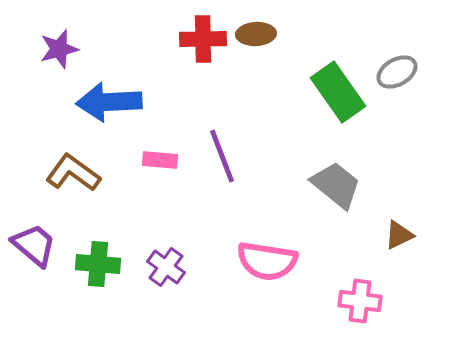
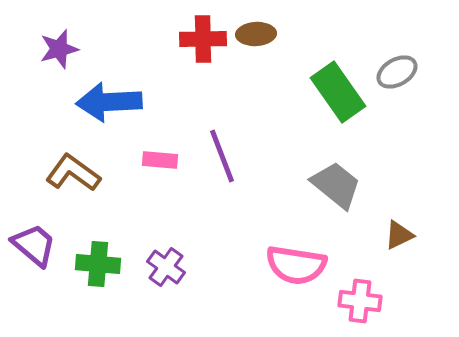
pink semicircle: moved 29 px right, 4 px down
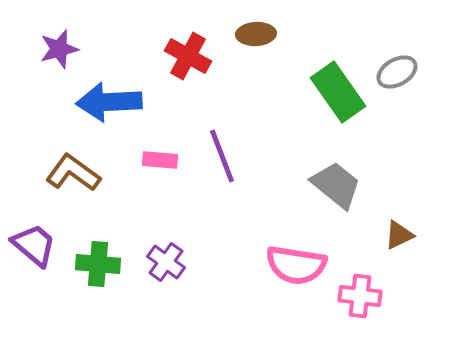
red cross: moved 15 px left, 17 px down; rotated 30 degrees clockwise
purple cross: moved 5 px up
pink cross: moved 5 px up
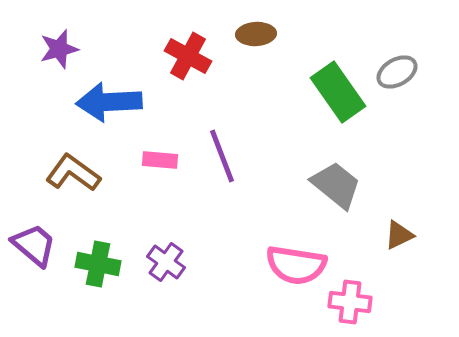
green cross: rotated 6 degrees clockwise
pink cross: moved 10 px left, 6 px down
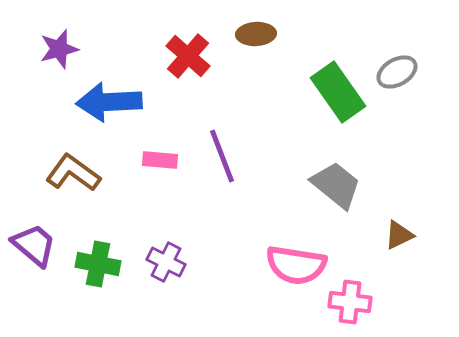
red cross: rotated 12 degrees clockwise
purple cross: rotated 9 degrees counterclockwise
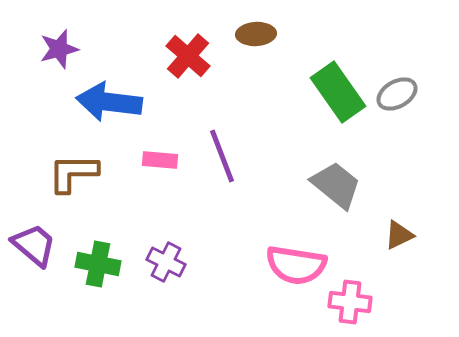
gray ellipse: moved 22 px down
blue arrow: rotated 10 degrees clockwise
brown L-shape: rotated 36 degrees counterclockwise
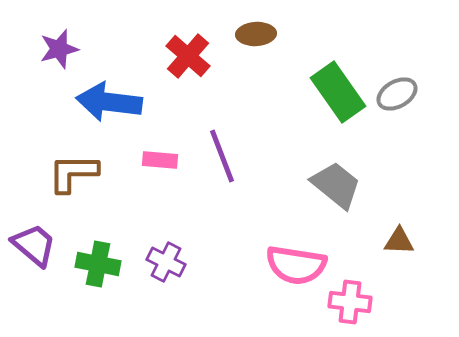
brown triangle: moved 6 px down; rotated 28 degrees clockwise
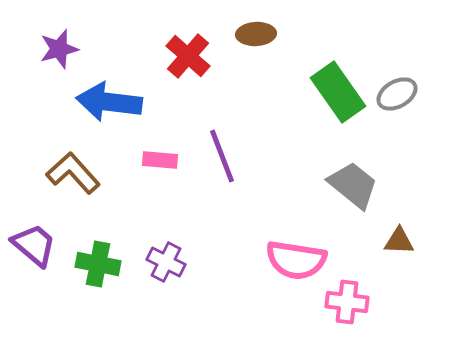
brown L-shape: rotated 48 degrees clockwise
gray trapezoid: moved 17 px right
pink semicircle: moved 5 px up
pink cross: moved 3 px left
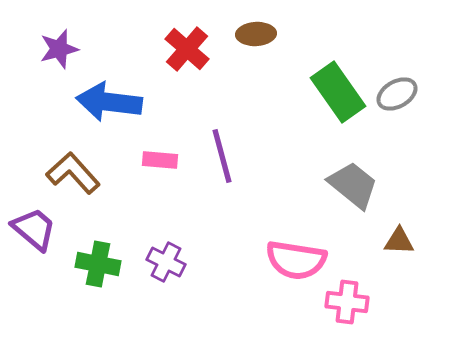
red cross: moved 1 px left, 7 px up
purple line: rotated 6 degrees clockwise
purple trapezoid: moved 16 px up
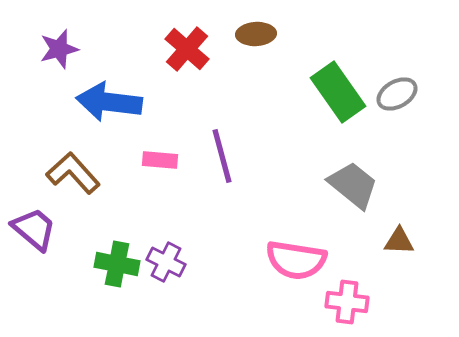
green cross: moved 19 px right
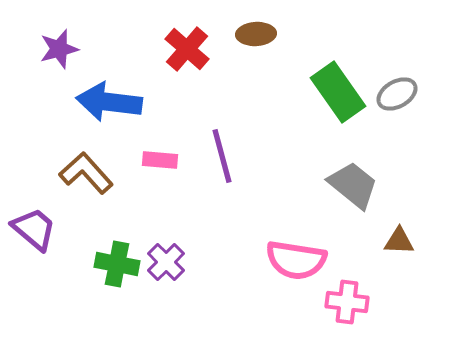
brown L-shape: moved 13 px right
purple cross: rotated 18 degrees clockwise
